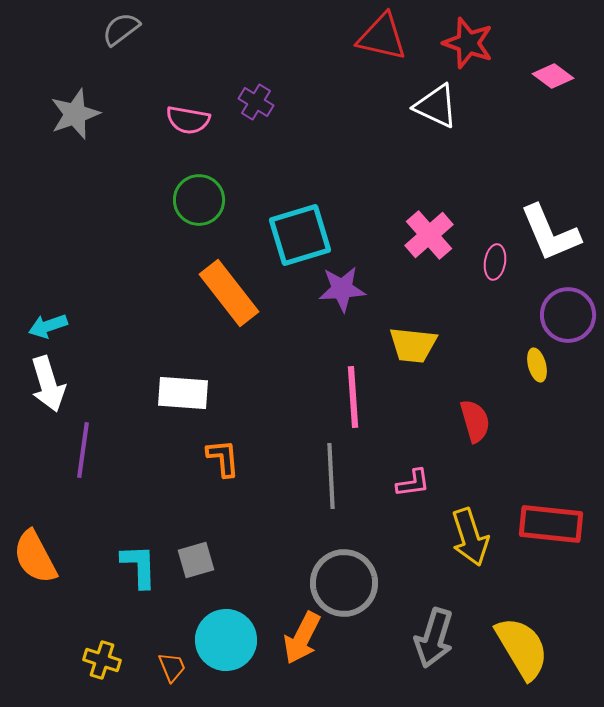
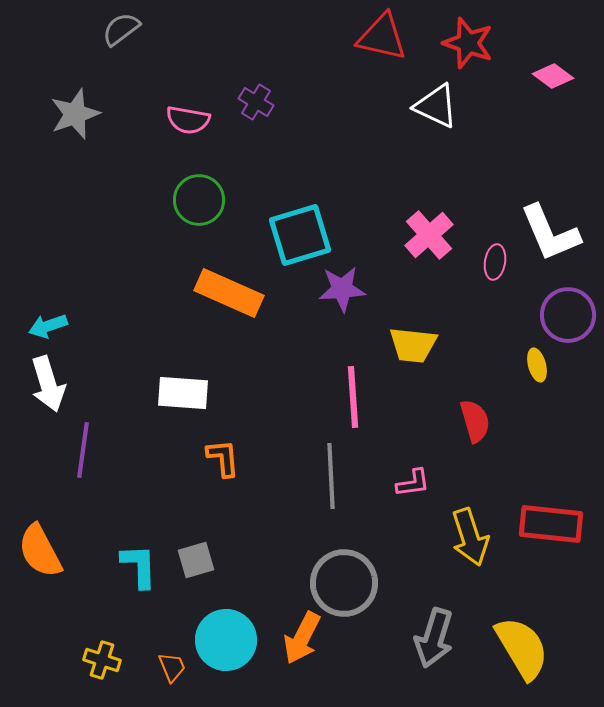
orange rectangle: rotated 28 degrees counterclockwise
orange semicircle: moved 5 px right, 6 px up
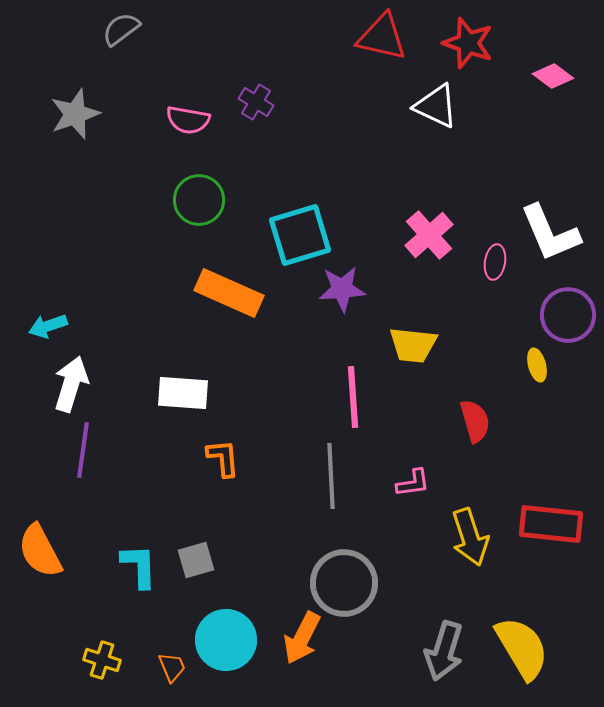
white arrow: moved 23 px right; rotated 146 degrees counterclockwise
gray arrow: moved 10 px right, 13 px down
